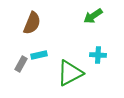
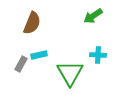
green triangle: rotated 32 degrees counterclockwise
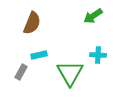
gray rectangle: moved 8 px down
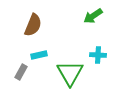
brown semicircle: moved 1 px right, 2 px down
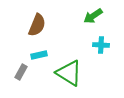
brown semicircle: moved 4 px right
cyan cross: moved 3 px right, 10 px up
green triangle: moved 1 px left; rotated 28 degrees counterclockwise
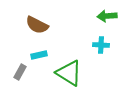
green arrow: moved 14 px right; rotated 30 degrees clockwise
brown semicircle: rotated 95 degrees clockwise
gray rectangle: moved 1 px left
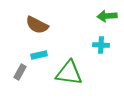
green triangle: rotated 24 degrees counterclockwise
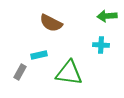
brown semicircle: moved 14 px right, 2 px up
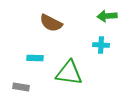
cyan rectangle: moved 4 px left, 3 px down; rotated 14 degrees clockwise
gray rectangle: moved 1 px right, 15 px down; rotated 70 degrees clockwise
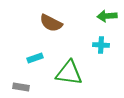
cyan rectangle: rotated 21 degrees counterclockwise
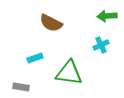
cyan cross: rotated 28 degrees counterclockwise
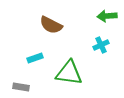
brown semicircle: moved 2 px down
